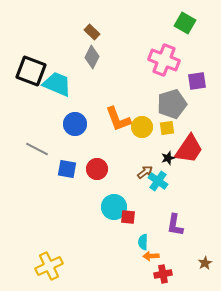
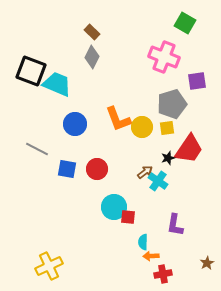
pink cross: moved 3 px up
brown star: moved 2 px right
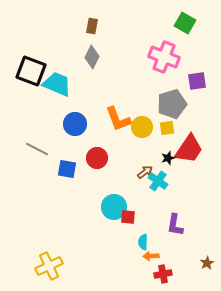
brown rectangle: moved 6 px up; rotated 56 degrees clockwise
red circle: moved 11 px up
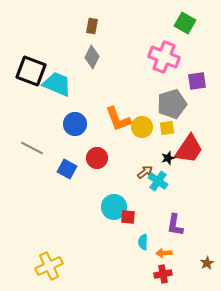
gray line: moved 5 px left, 1 px up
blue square: rotated 18 degrees clockwise
orange arrow: moved 13 px right, 3 px up
